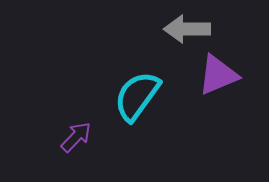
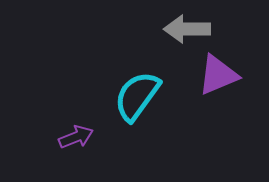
purple arrow: rotated 24 degrees clockwise
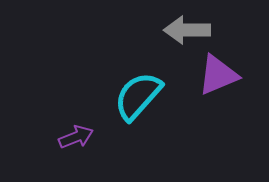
gray arrow: moved 1 px down
cyan semicircle: moved 1 px right; rotated 6 degrees clockwise
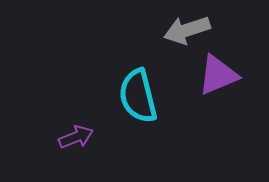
gray arrow: rotated 18 degrees counterclockwise
cyan semicircle: rotated 56 degrees counterclockwise
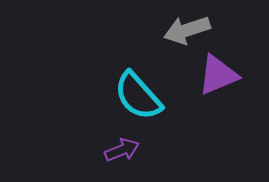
cyan semicircle: rotated 28 degrees counterclockwise
purple arrow: moved 46 px right, 13 px down
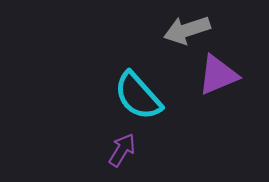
purple arrow: rotated 36 degrees counterclockwise
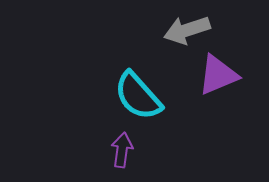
purple arrow: rotated 24 degrees counterclockwise
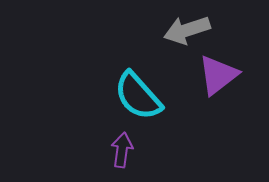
purple triangle: rotated 15 degrees counterclockwise
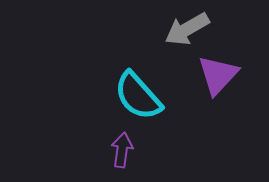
gray arrow: moved 1 px up; rotated 12 degrees counterclockwise
purple triangle: rotated 9 degrees counterclockwise
